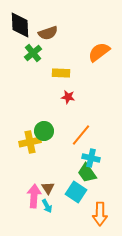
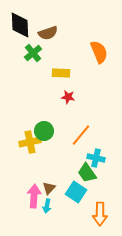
orange semicircle: rotated 105 degrees clockwise
cyan cross: moved 5 px right
brown triangle: moved 1 px right; rotated 16 degrees clockwise
cyan arrow: rotated 40 degrees clockwise
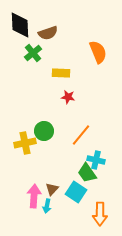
orange semicircle: moved 1 px left
yellow cross: moved 5 px left, 1 px down
cyan cross: moved 2 px down
brown triangle: moved 3 px right, 1 px down
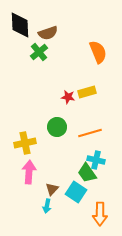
green cross: moved 6 px right, 1 px up
yellow rectangle: moved 26 px right, 19 px down; rotated 18 degrees counterclockwise
green circle: moved 13 px right, 4 px up
orange line: moved 9 px right, 2 px up; rotated 35 degrees clockwise
pink arrow: moved 5 px left, 24 px up
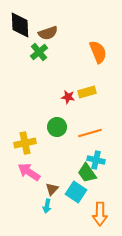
pink arrow: rotated 60 degrees counterclockwise
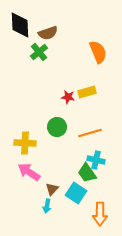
yellow cross: rotated 15 degrees clockwise
cyan square: moved 1 px down
